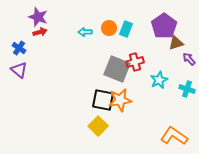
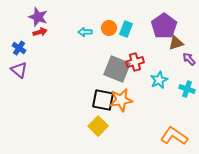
orange star: moved 1 px right
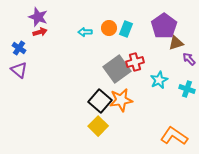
gray square: rotated 32 degrees clockwise
black square: moved 3 px left, 1 px down; rotated 30 degrees clockwise
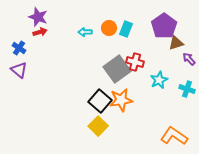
red cross: rotated 30 degrees clockwise
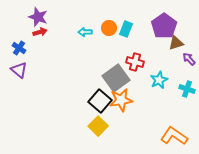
gray square: moved 1 px left, 9 px down
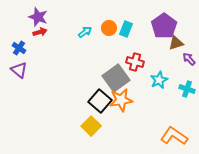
cyan arrow: rotated 144 degrees clockwise
yellow square: moved 7 px left
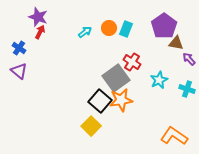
red arrow: rotated 48 degrees counterclockwise
brown triangle: rotated 28 degrees clockwise
red cross: moved 3 px left; rotated 18 degrees clockwise
purple triangle: moved 1 px down
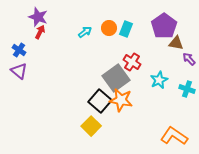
blue cross: moved 2 px down
orange star: rotated 20 degrees clockwise
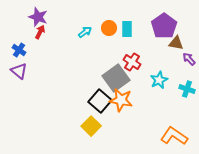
cyan rectangle: moved 1 px right; rotated 21 degrees counterclockwise
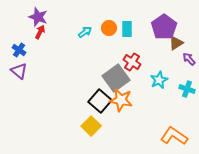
purple pentagon: moved 1 px down
brown triangle: rotated 42 degrees counterclockwise
